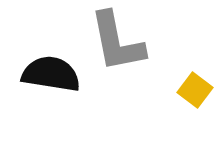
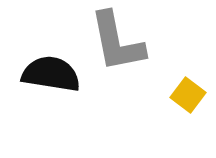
yellow square: moved 7 px left, 5 px down
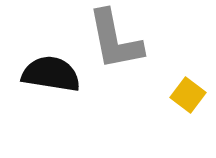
gray L-shape: moved 2 px left, 2 px up
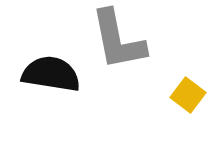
gray L-shape: moved 3 px right
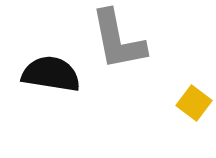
yellow square: moved 6 px right, 8 px down
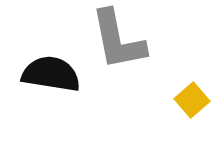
yellow square: moved 2 px left, 3 px up; rotated 12 degrees clockwise
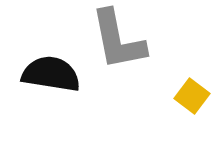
yellow square: moved 4 px up; rotated 12 degrees counterclockwise
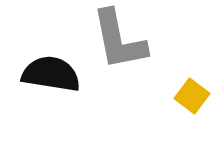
gray L-shape: moved 1 px right
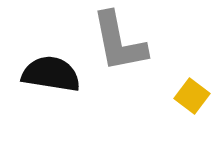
gray L-shape: moved 2 px down
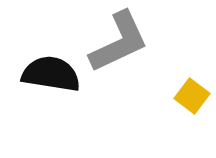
gray L-shape: rotated 104 degrees counterclockwise
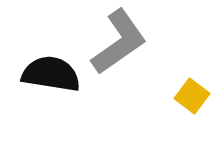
gray L-shape: rotated 10 degrees counterclockwise
